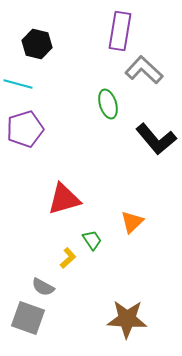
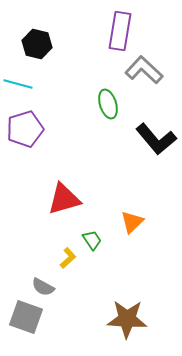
gray square: moved 2 px left, 1 px up
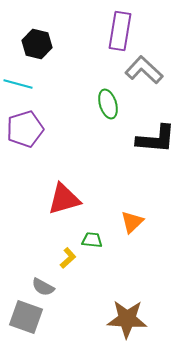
black L-shape: rotated 45 degrees counterclockwise
green trapezoid: rotated 50 degrees counterclockwise
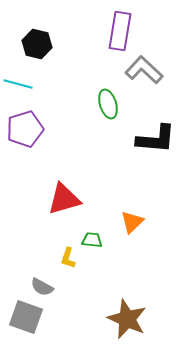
yellow L-shape: rotated 150 degrees clockwise
gray semicircle: moved 1 px left
brown star: rotated 21 degrees clockwise
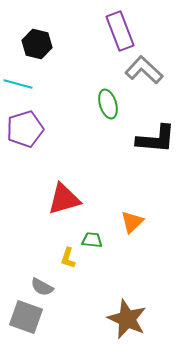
purple rectangle: rotated 30 degrees counterclockwise
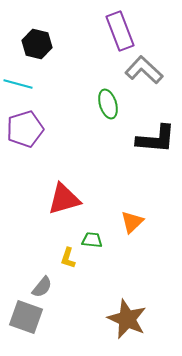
gray semicircle: rotated 80 degrees counterclockwise
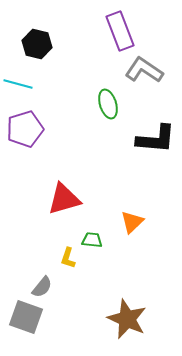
gray L-shape: rotated 9 degrees counterclockwise
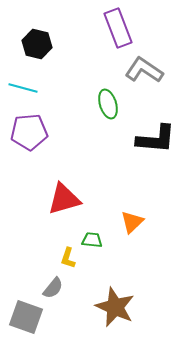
purple rectangle: moved 2 px left, 3 px up
cyan line: moved 5 px right, 4 px down
purple pentagon: moved 4 px right, 3 px down; rotated 12 degrees clockwise
gray semicircle: moved 11 px right, 1 px down
brown star: moved 12 px left, 12 px up
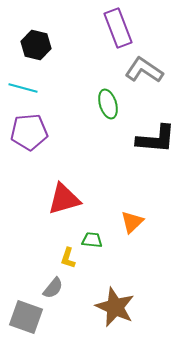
black hexagon: moved 1 px left, 1 px down
